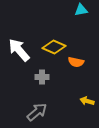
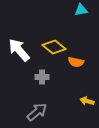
yellow diamond: rotated 15 degrees clockwise
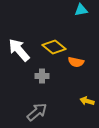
gray cross: moved 1 px up
